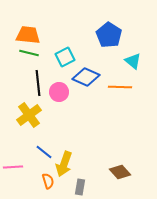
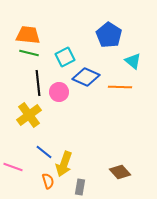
pink line: rotated 24 degrees clockwise
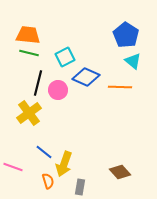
blue pentagon: moved 17 px right
black line: rotated 20 degrees clockwise
pink circle: moved 1 px left, 2 px up
yellow cross: moved 2 px up
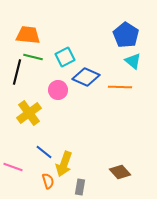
green line: moved 4 px right, 4 px down
black line: moved 21 px left, 11 px up
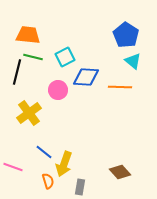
blue diamond: rotated 20 degrees counterclockwise
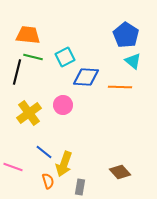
pink circle: moved 5 px right, 15 px down
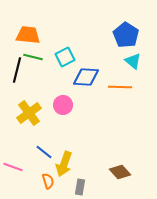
black line: moved 2 px up
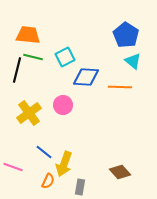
orange semicircle: rotated 42 degrees clockwise
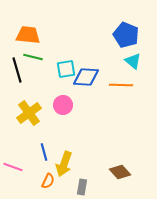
blue pentagon: rotated 10 degrees counterclockwise
cyan square: moved 1 px right, 12 px down; rotated 18 degrees clockwise
black line: rotated 30 degrees counterclockwise
orange line: moved 1 px right, 2 px up
blue line: rotated 36 degrees clockwise
gray rectangle: moved 2 px right
